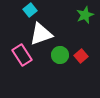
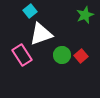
cyan square: moved 1 px down
green circle: moved 2 px right
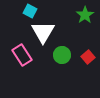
cyan square: rotated 24 degrees counterclockwise
green star: rotated 12 degrees counterclockwise
white triangle: moved 2 px right, 2 px up; rotated 40 degrees counterclockwise
red square: moved 7 px right, 1 px down
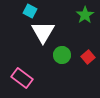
pink rectangle: moved 23 px down; rotated 20 degrees counterclockwise
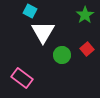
red square: moved 1 px left, 8 px up
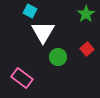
green star: moved 1 px right, 1 px up
green circle: moved 4 px left, 2 px down
